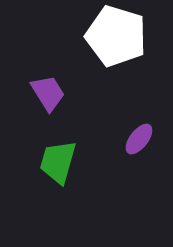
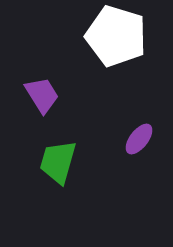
purple trapezoid: moved 6 px left, 2 px down
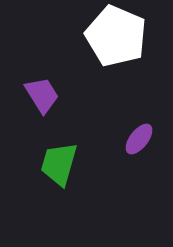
white pentagon: rotated 6 degrees clockwise
green trapezoid: moved 1 px right, 2 px down
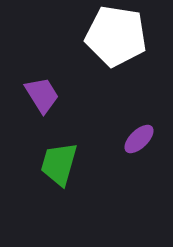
white pentagon: rotated 14 degrees counterclockwise
purple ellipse: rotated 8 degrees clockwise
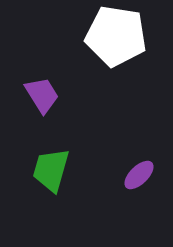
purple ellipse: moved 36 px down
green trapezoid: moved 8 px left, 6 px down
